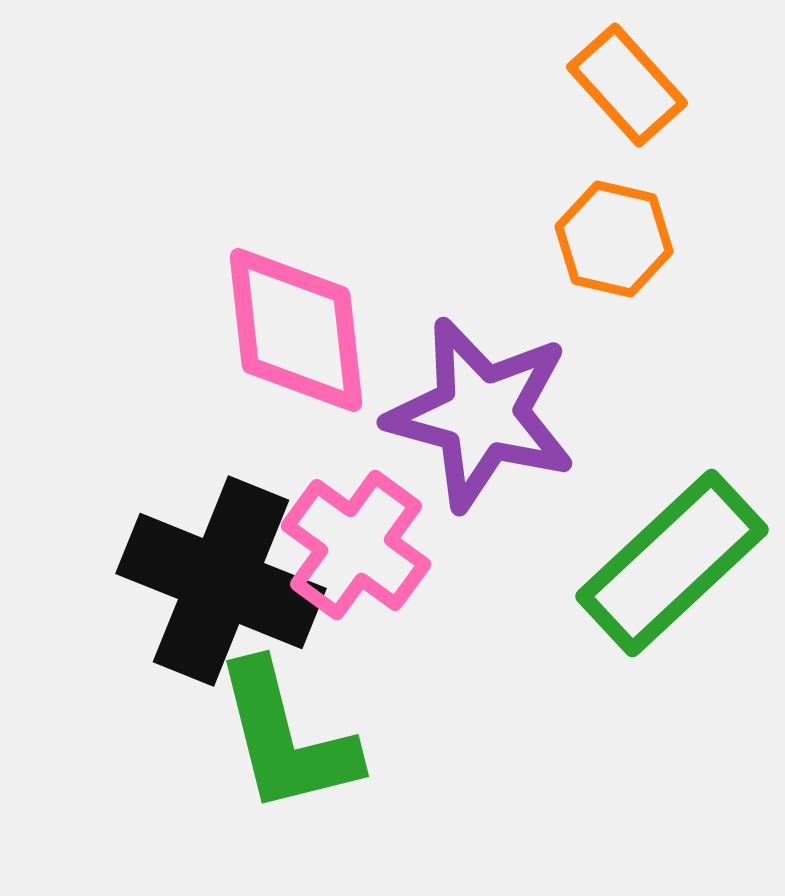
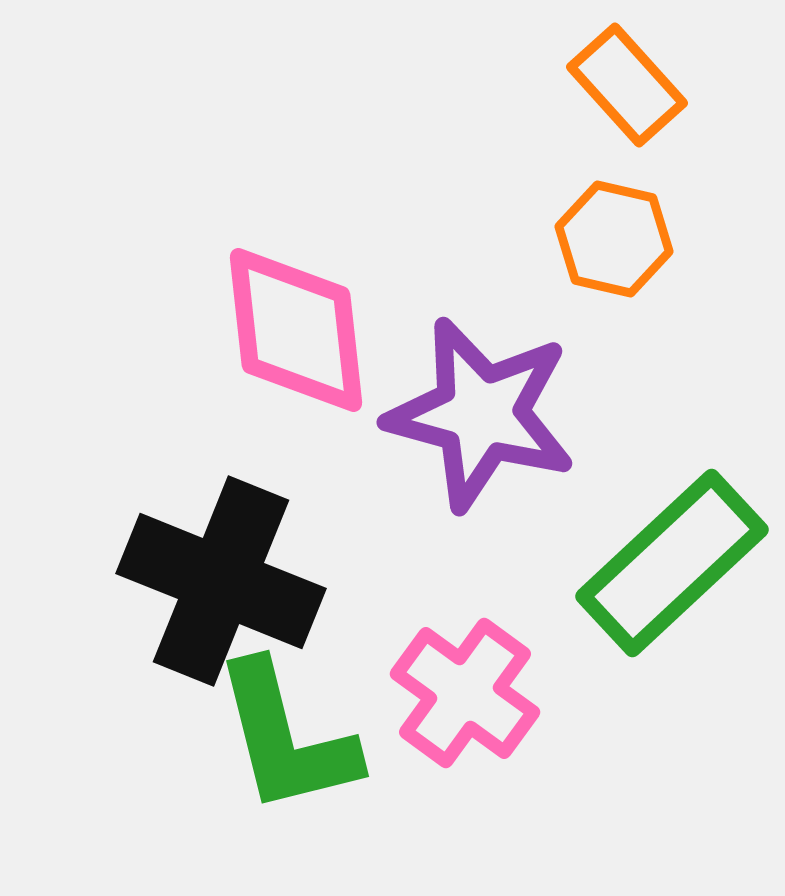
pink cross: moved 109 px right, 148 px down
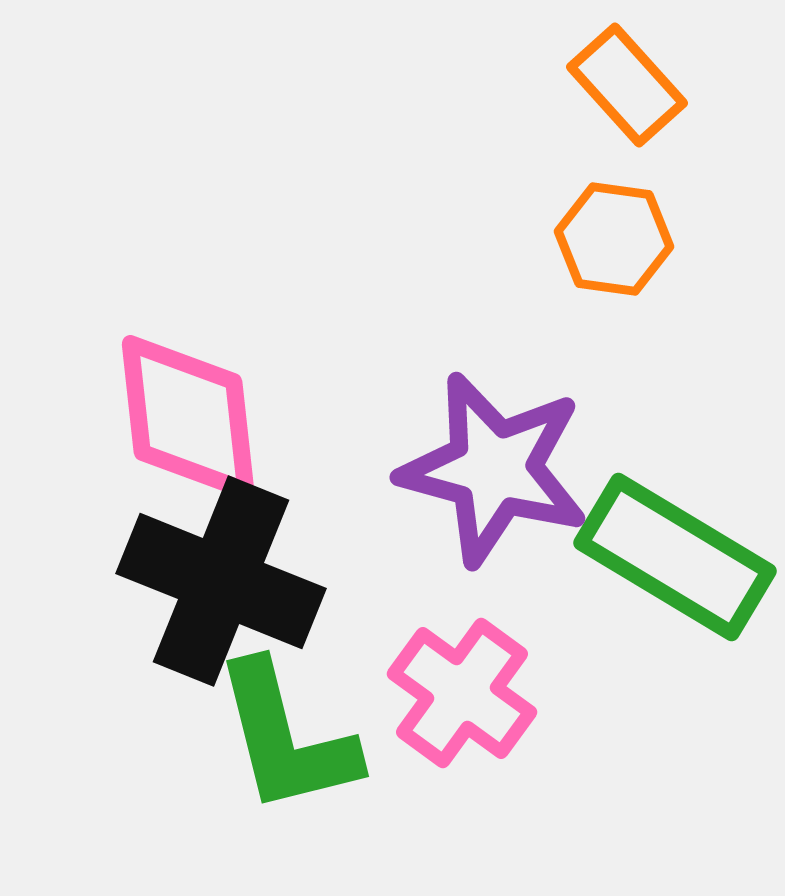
orange hexagon: rotated 5 degrees counterclockwise
pink diamond: moved 108 px left, 87 px down
purple star: moved 13 px right, 55 px down
green rectangle: moved 3 px right, 6 px up; rotated 74 degrees clockwise
pink cross: moved 3 px left
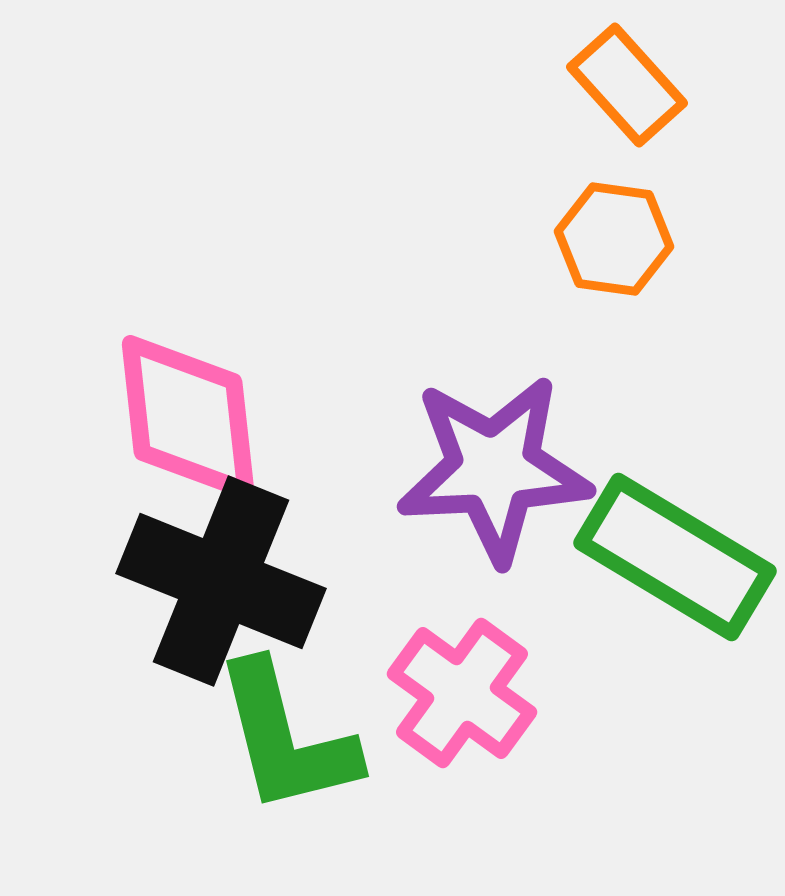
purple star: rotated 18 degrees counterclockwise
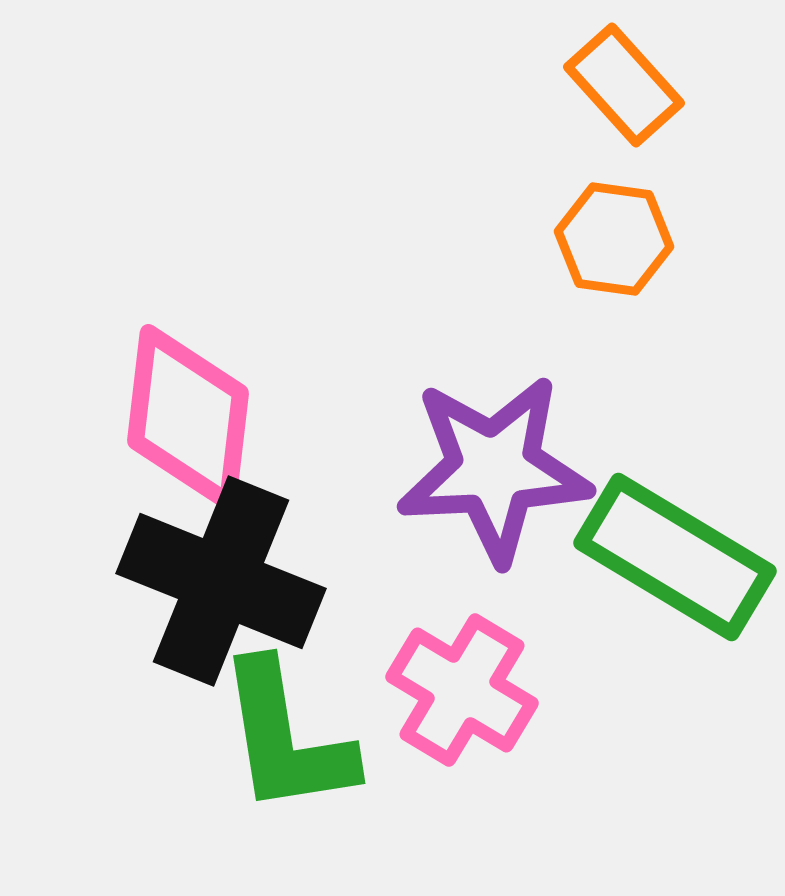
orange rectangle: moved 3 px left
pink diamond: rotated 13 degrees clockwise
pink cross: moved 3 px up; rotated 5 degrees counterclockwise
green L-shape: rotated 5 degrees clockwise
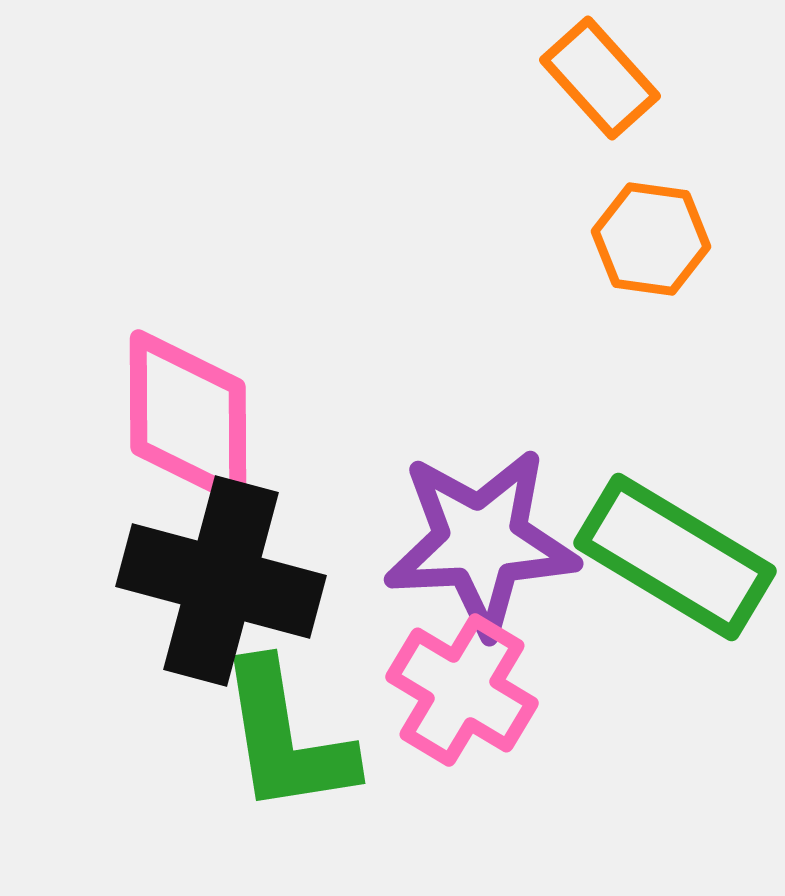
orange rectangle: moved 24 px left, 7 px up
orange hexagon: moved 37 px right
pink diamond: rotated 7 degrees counterclockwise
purple star: moved 13 px left, 73 px down
black cross: rotated 7 degrees counterclockwise
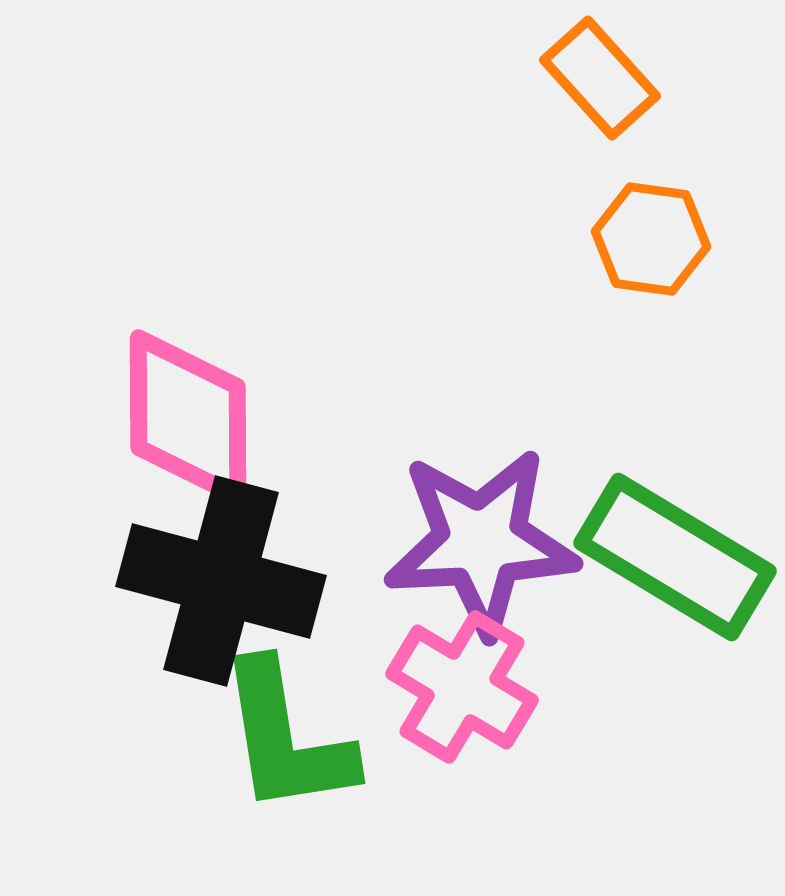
pink cross: moved 3 px up
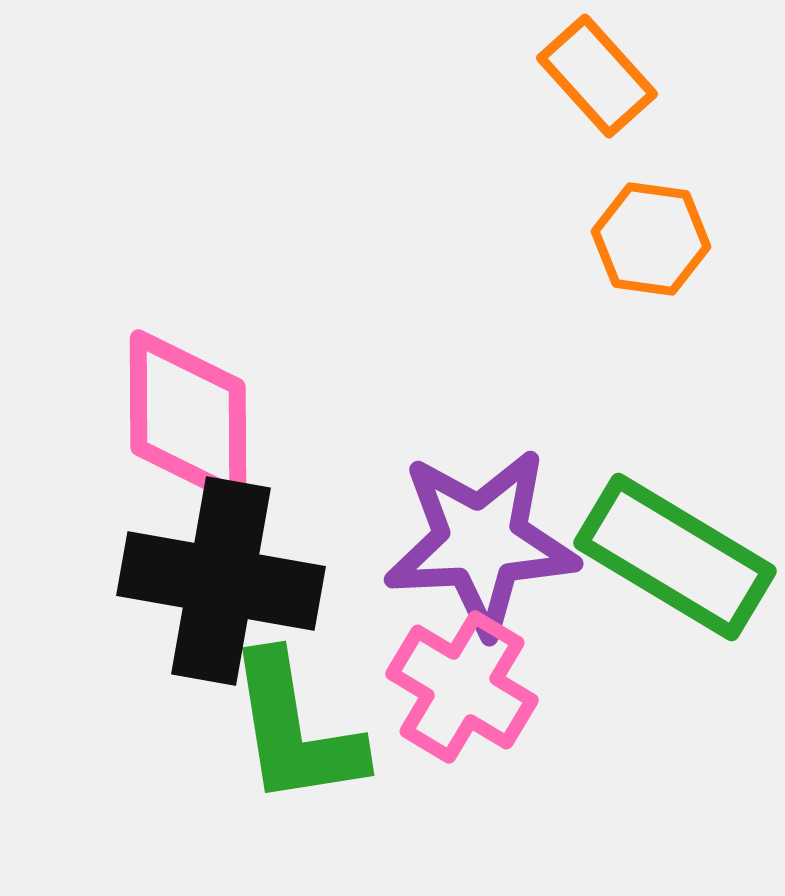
orange rectangle: moved 3 px left, 2 px up
black cross: rotated 5 degrees counterclockwise
green L-shape: moved 9 px right, 8 px up
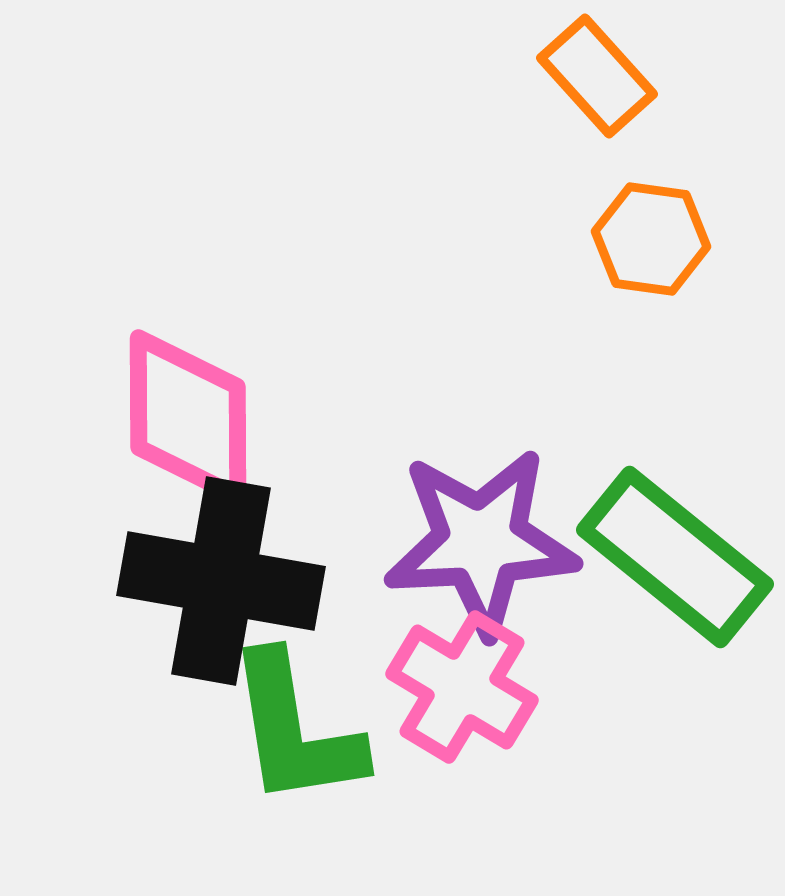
green rectangle: rotated 8 degrees clockwise
